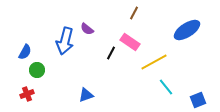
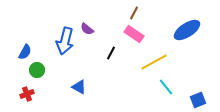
pink rectangle: moved 4 px right, 8 px up
blue triangle: moved 7 px left, 8 px up; rotated 49 degrees clockwise
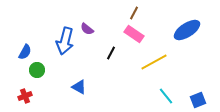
cyan line: moved 9 px down
red cross: moved 2 px left, 2 px down
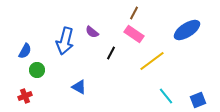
purple semicircle: moved 5 px right, 3 px down
blue semicircle: moved 1 px up
yellow line: moved 2 px left, 1 px up; rotated 8 degrees counterclockwise
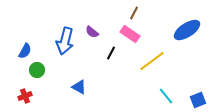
pink rectangle: moved 4 px left
